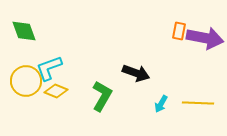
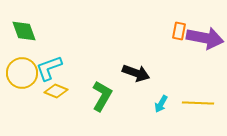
yellow circle: moved 4 px left, 8 px up
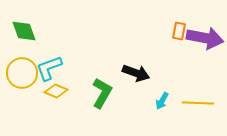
green L-shape: moved 3 px up
cyan arrow: moved 1 px right, 3 px up
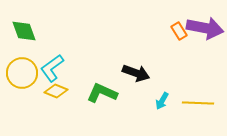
orange rectangle: rotated 42 degrees counterclockwise
purple arrow: moved 10 px up
cyan L-shape: moved 3 px right; rotated 16 degrees counterclockwise
green L-shape: rotated 96 degrees counterclockwise
